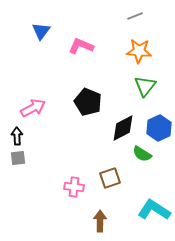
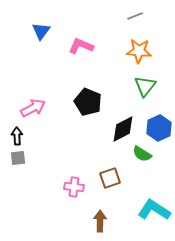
black diamond: moved 1 px down
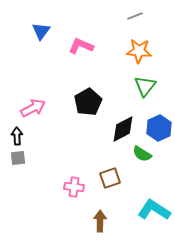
black pentagon: rotated 20 degrees clockwise
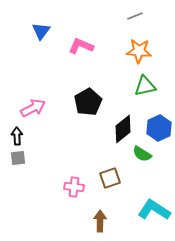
green triangle: rotated 40 degrees clockwise
black diamond: rotated 12 degrees counterclockwise
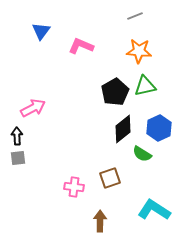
black pentagon: moved 27 px right, 10 px up
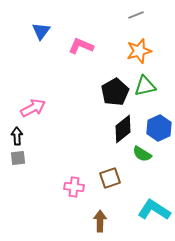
gray line: moved 1 px right, 1 px up
orange star: rotated 20 degrees counterclockwise
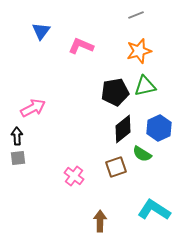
black pentagon: rotated 20 degrees clockwise
brown square: moved 6 px right, 11 px up
pink cross: moved 11 px up; rotated 30 degrees clockwise
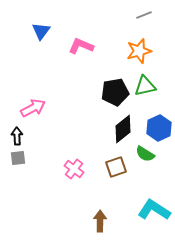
gray line: moved 8 px right
green semicircle: moved 3 px right
pink cross: moved 7 px up
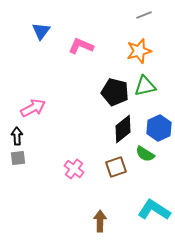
black pentagon: rotated 24 degrees clockwise
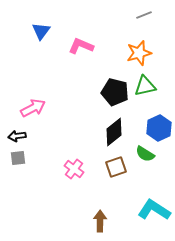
orange star: moved 2 px down
black diamond: moved 9 px left, 3 px down
black arrow: rotated 96 degrees counterclockwise
